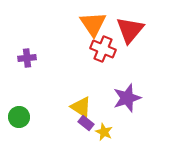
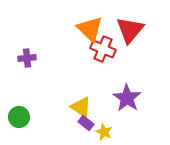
orange triangle: moved 3 px left, 5 px down; rotated 12 degrees counterclockwise
purple star: rotated 20 degrees counterclockwise
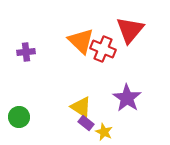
orange triangle: moved 9 px left, 12 px down
purple cross: moved 1 px left, 6 px up
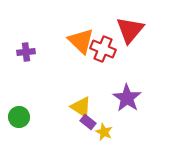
purple rectangle: moved 2 px right, 1 px up
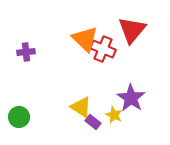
red triangle: moved 2 px right
orange triangle: moved 4 px right, 2 px up
purple star: moved 4 px right
purple rectangle: moved 5 px right
yellow star: moved 10 px right, 17 px up
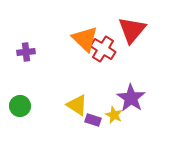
red cross: rotated 10 degrees clockwise
yellow triangle: moved 4 px left, 2 px up
green circle: moved 1 px right, 11 px up
purple rectangle: moved 2 px up; rotated 21 degrees counterclockwise
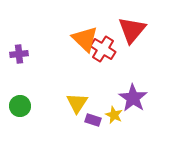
purple cross: moved 7 px left, 2 px down
purple star: moved 2 px right
yellow triangle: moved 2 px up; rotated 30 degrees clockwise
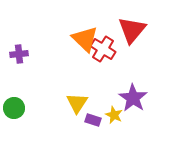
green circle: moved 6 px left, 2 px down
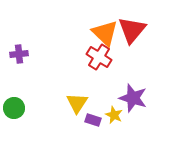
orange triangle: moved 20 px right, 6 px up
red cross: moved 4 px left, 8 px down
purple star: rotated 16 degrees counterclockwise
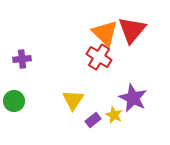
purple cross: moved 3 px right, 5 px down
purple star: rotated 8 degrees clockwise
yellow triangle: moved 4 px left, 3 px up
green circle: moved 7 px up
purple rectangle: rotated 56 degrees counterclockwise
